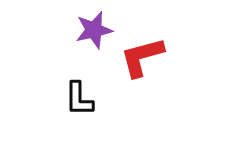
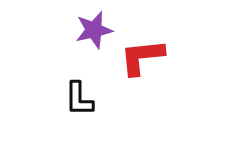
red L-shape: rotated 9 degrees clockwise
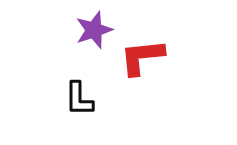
purple star: rotated 6 degrees counterclockwise
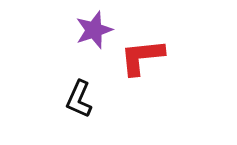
black L-shape: rotated 24 degrees clockwise
